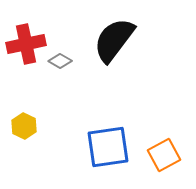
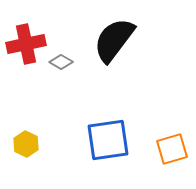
gray diamond: moved 1 px right, 1 px down
yellow hexagon: moved 2 px right, 18 px down
blue square: moved 7 px up
orange square: moved 8 px right, 6 px up; rotated 12 degrees clockwise
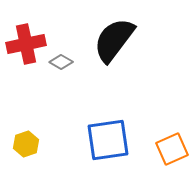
yellow hexagon: rotated 15 degrees clockwise
orange square: rotated 8 degrees counterclockwise
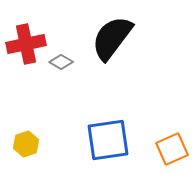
black semicircle: moved 2 px left, 2 px up
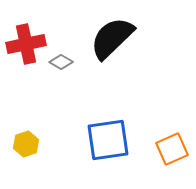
black semicircle: rotated 9 degrees clockwise
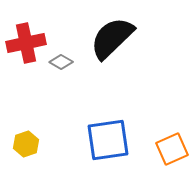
red cross: moved 1 px up
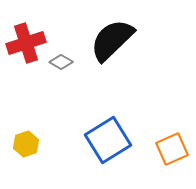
black semicircle: moved 2 px down
red cross: rotated 6 degrees counterclockwise
blue square: rotated 24 degrees counterclockwise
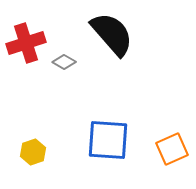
black semicircle: moved 6 px up; rotated 93 degrees clockwise
gray diamond: moved 3 px right
blue square: rotated 36 degrees clockwise
yellow hexagon: moved 7 px right, 8 px down
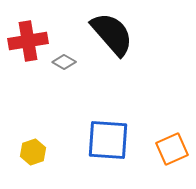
red cross: moved 2 px right, 2 px up; rotated 9 degrees clockwise
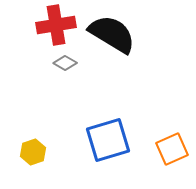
black semicircle: rotated 18 degrees counterclockwise
red cross: moved 28 px right, 16 px up
gray diamond: moved 1 px right, 1 px down
blue square: rotated 21 degrees counterclockwise
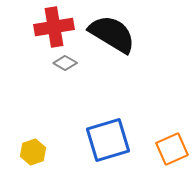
red cross: moved 2 px left, 2 px down
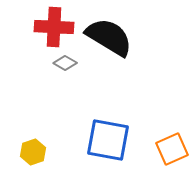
red cross: rotated 12 degrees clockwise
black semicircle: moved 3 px left, 3 px down
blue square: rotated 27 degrees clockwise
